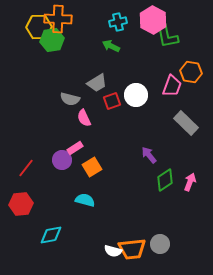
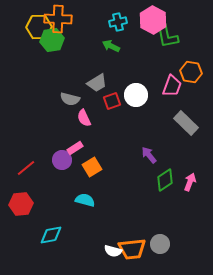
red line: rotated 12 degrees clockwise
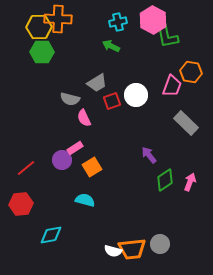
green hexagon: moved 10 px left, 12 px down; rotated 10 degrees clockwise
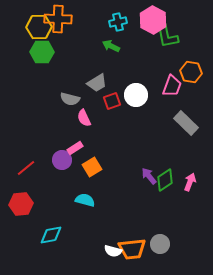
purple arrow: moved 21 px down
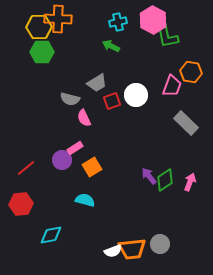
white semicircle: rotated 36 degrees counterclockwise
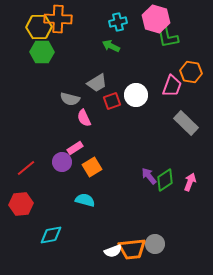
pink hexagon: moved 3 px right, 1 px up; rotated 12 degrees counterclockwise
purple circle: moved 2 px down
gray circle: moved 5 px left
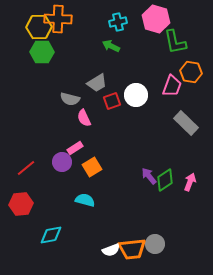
green L-shape: moved 8 px right, 6 px down
white semicircle: moved 2 px left, 1 px up
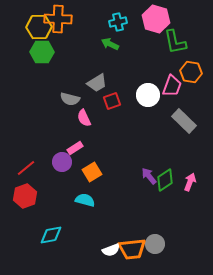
green arrow: moved 1 px left, 2 px up
white circle: moved 12 px right
gray rectangle: moved 2 px left, 2 px up
orange square: moved 5 px down
red hexagon: moved 4 px right, 8 px up; rotated 15 degrees counterclockwise
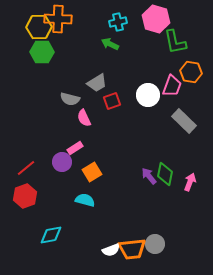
green diamond: moved 6 px up; rotated 45 degrees counterclockwise
